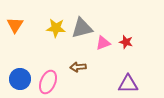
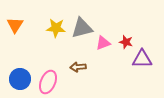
purple triangle: moved 14 px right, 25 px up
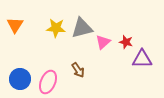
pink triangle: moved 1 px up; rotated 21 degrees counterclockwise
brown arrow: moved 3 px down; rotated 119 degrees counterclockwise
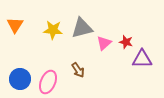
yellow star: moved 3 px left, 2 px down
pink triangle: moved 1 px right, 1 px down
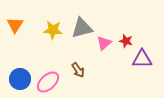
red star: moved 1 px up
pink ellipse: rotated 25 degrees clockwise
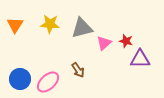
yellow star: moved 3 px left, 6 px up
purple triangle: moved 2 px left
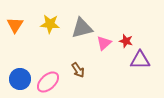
purple triangle: moved 1 px down
